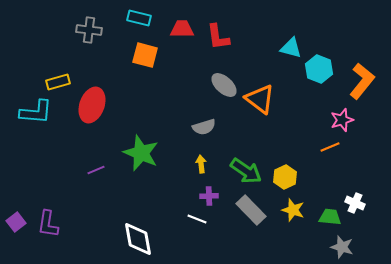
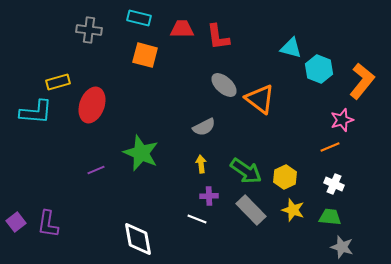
gray semicircle: rotated 10 degrees counterclockwise
white cross: moved 21 px left, 19 px up
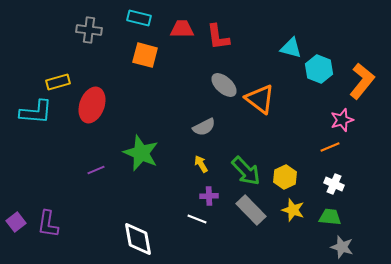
yellow arrow: rotated 24 degrees counterclockwise
green arrow: rotated 12 degrees clockwise
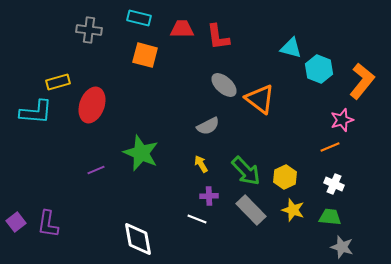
gray semicircle: moved 4 px right, 1 px up
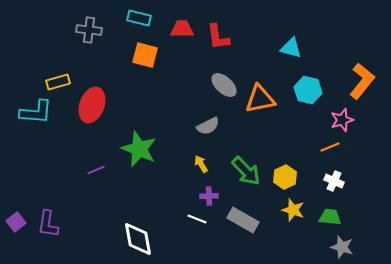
cyan hexagon: moved 11 px left, 21 px down; rotated 8 degrees counterclockwise
orange triangle: rotated 48 degrees counterclockwise
green star: moved 2 px left, 4 px up
white cross: moved 3 px up
gray rectangle: moved 8 px left, 10 px down; rotated 16 degrees counterclockwise
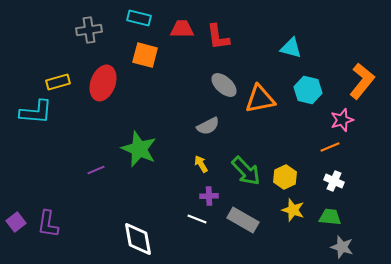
gray cross: rotated 15 degrees counterclockwise
red ellipse: moved 11 px right, 22 px up
